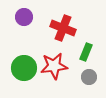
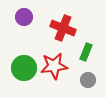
gray circle: moved 1 px left, 3 px down
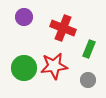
green rectangle: moved 3 px right, 3 px up
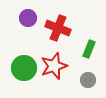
purple circle: moved 4 px right, 1 px down
red cross: moved 5 px left
red star: rotated 12 degrees counterclockwise
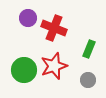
red cross: moved 4 px left
green circle: moved 2 px down
